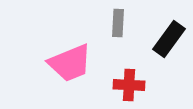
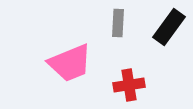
black rectangle: moved 12 px up
red cross: rotated 12 degrees counterclockwise
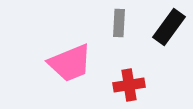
gray rectangle: moved 1 px right
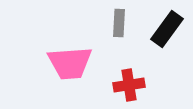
black rectangle: moved 2 px left, 2 px down
pink trapezoid: rotated 18 degrees clockwise
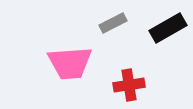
gray rectangle: moved 6 px left; rotated 60 degrees clockwise
black rectangle: moved 1 px right, 1 px up; rotated 24 degrees clockwise
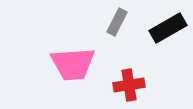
gray rectangle: moved 4 px right, 1 px up; rotated 36 degrees counterclockwise
pink trapezoid: moved 3 px right, 1 px down
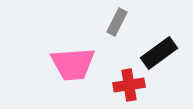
black rectangle: moved 9 px left, 25 px down; rotated 6 degrees counterclockwise
